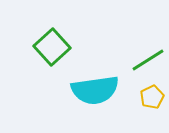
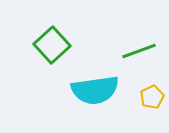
green square: moved 2 px up
green line: moved 9 px left, 9 px up; rotated 12 degrees clockwise
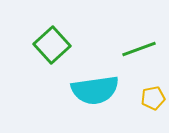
green line: moved 2 px up
yellow pentagon: moved 1 px right, 1 px down; rotated 15 degrees clockwise
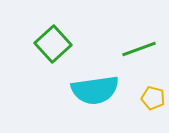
green square: moved 1 px right, 1 px up
yellow pentagon: rotated 25 degrees clockwise
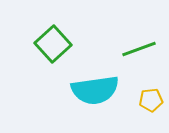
yellow pentagon: moved 2 px left, 2 px down; rotated 20 degrees counterclockwise
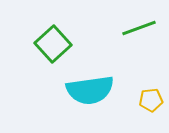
green line: moved 21 px up
cyan semicircle: moved 5 px left
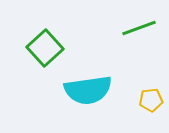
green square: moved 8 px left, 4 px down
cyan semicircle: moved 2 px left
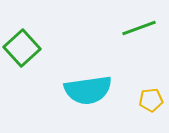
green square: moved 23 px left
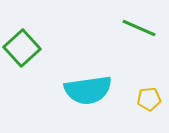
green line: rotated 44 degrees clockwise
yellow pentagon: moved 2 px left, 1 px up
